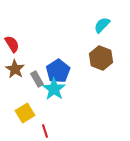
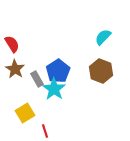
cyan semicircle: moved 1 px right, 12 px down
brown hexagon: moved 13 px down
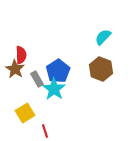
red semicircle: moved 9 px right, 11 px down; rotated 30 degrees clockwise
brown hexagon: moved 2 px up
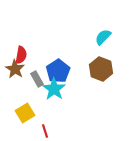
red semicircle: rotated 12 degrees clockwise
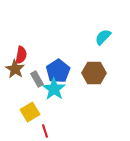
brown hexagon: moved 7 px left, 4 px down; rotated 20 degrees counterclockwise
yellow square: moved 5 px right, 1 px up
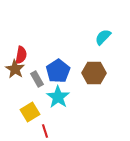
cyan star: moved 4 px right, 8 px down
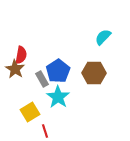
gray rectangle: moved 5 px right
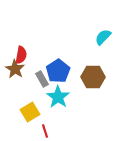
brown hexagon: moved 1 px left, 4 px down
